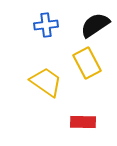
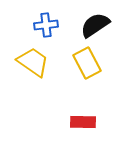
yellow trapezoid: moved 13 px left, 20 px up
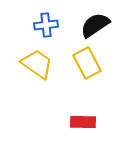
yellow trapezoid: moved 4 px right, 2 px down
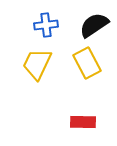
black semicircle: moved 1 px left
yellow trapezoid: rotated 100 degrees counterclockwise
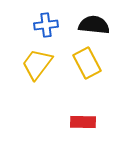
black semicircle: rotated 40 degrees clockwise
yellow trapezoid: rotated 12 degrees clockwise
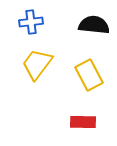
blue cross: moved 15 px left, 3 px up
yellow rectangle: moved 2 px right, 12 px down
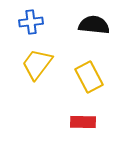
yellow rectangle: moved 2 px down
